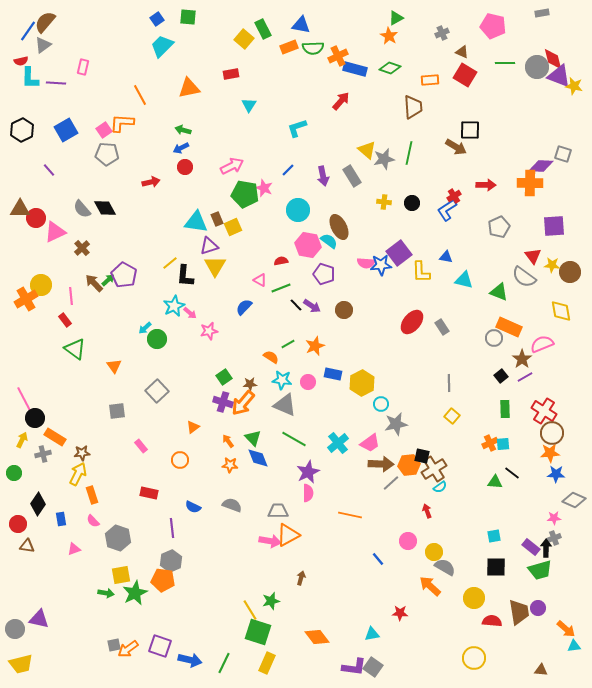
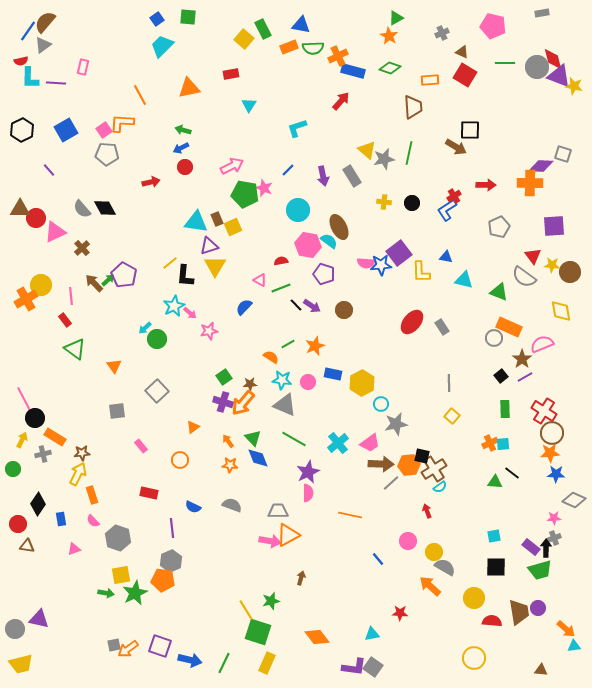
blue rectangle at (355, 69): moved 2 px left, 2 px down
green circle at (14, 473): moved 1 px left, 4 px up
yellow line at (250, 610): moved 4 px left
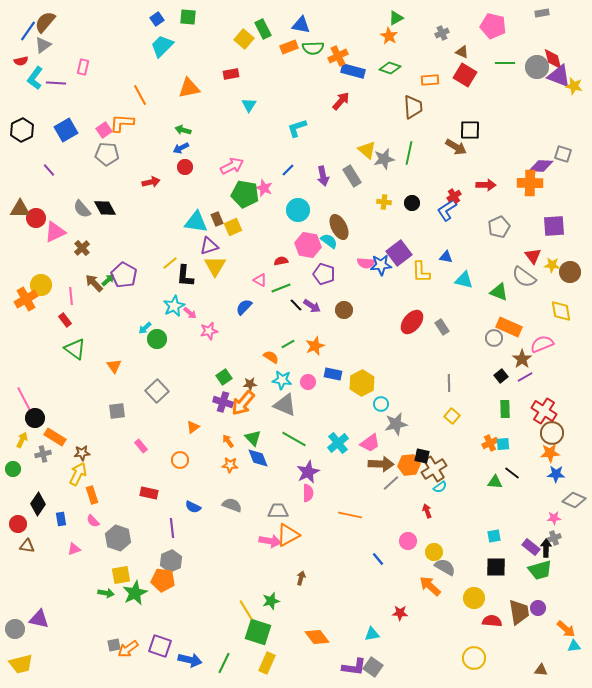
cyan L-shape at (30, 78): moved 5 px right; rotated 35 degrees clockwise
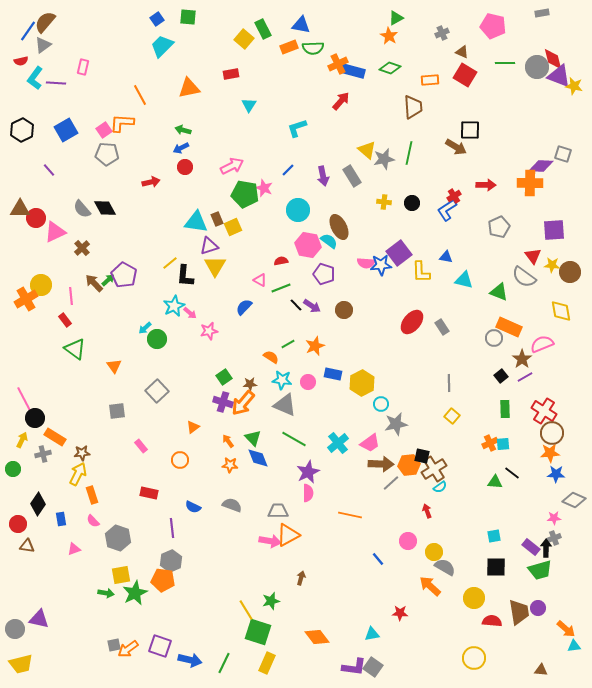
orange cross at (338, 56): moved 8 px down
purple square at (554, 226): moved 4 px down
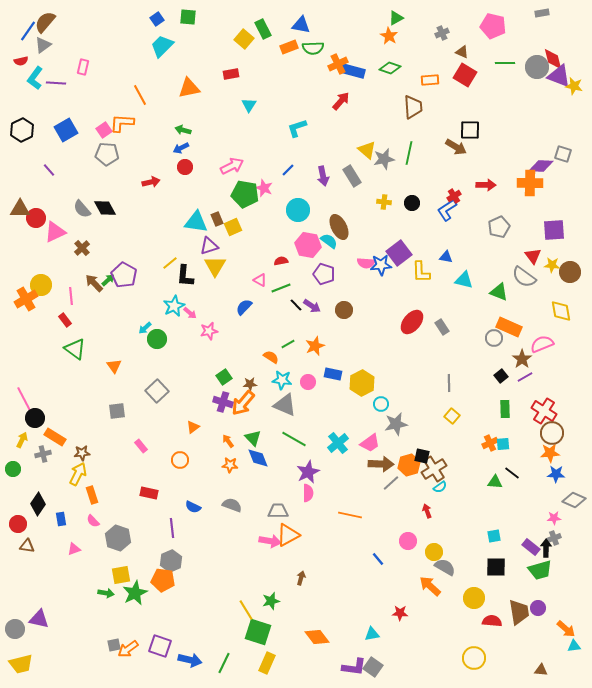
orange hexagon at (409, 465): rotated 10 degrees counterclockwise
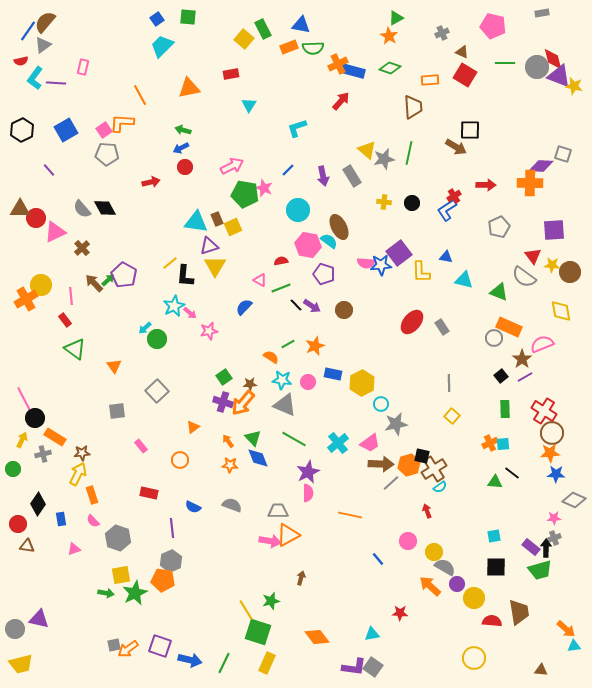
purple circle at (538, 608): moved 81 px left, 24 px up
